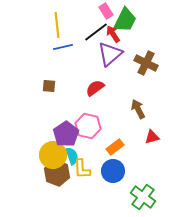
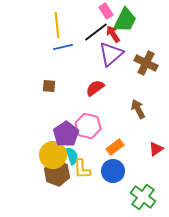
purple triangle: moved 1 px right
red triangle: moved 4 px right, 12 px down; rotated 21 degrees counterclockwise
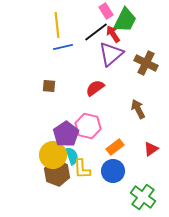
red triangle: moved 5 px left
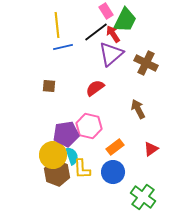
pink hexagon: moved 1 px right
purple pentagon: rotated 25 degrees clockwise
blue circle: moved 1 px down
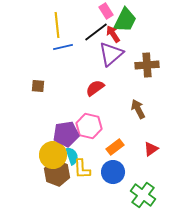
brown cross: moved 1 px right, 2 px down; rotated 30 degrees counterclockwise
brown square: moved 11 px left
green cross: moved 2 px up
